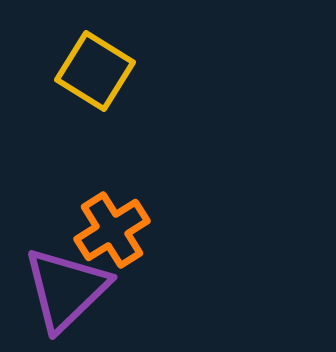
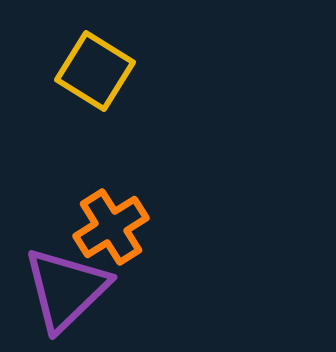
orange cross: moved 1 px left, 3 px up
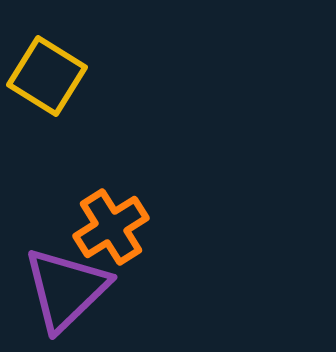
yellow square: moved 48 px left, 5 px down
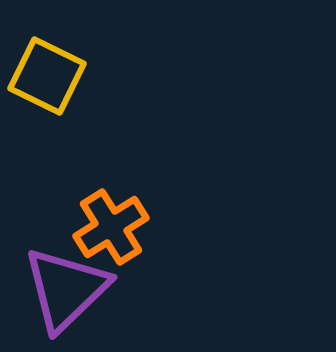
yellow square: rotated 6 degrees counterclockwise
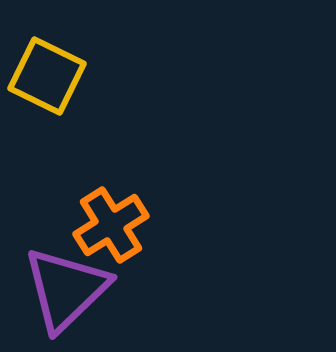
orange cross: moved 2 px up
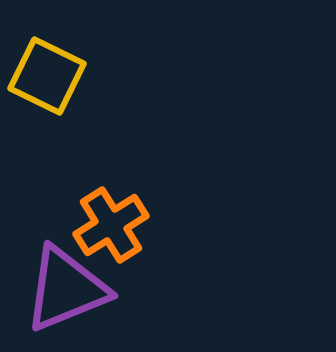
purple triangle: rotated 22 degrees clockwise
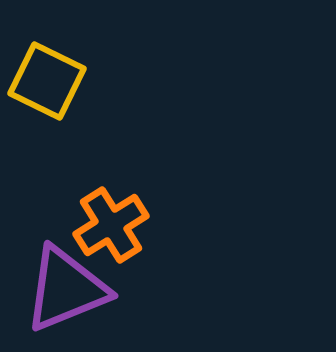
yellow square: moved 5 px down
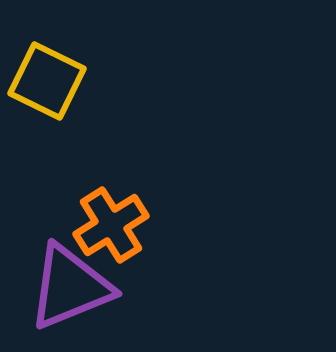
purple triangle: moved 4 px right, 2 px up
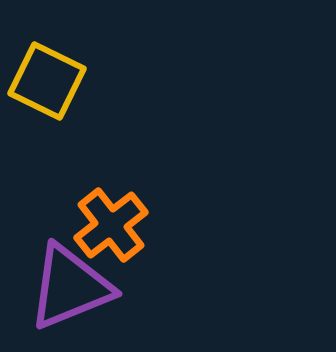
orange cross: rotated 6 degrees counterclockwise
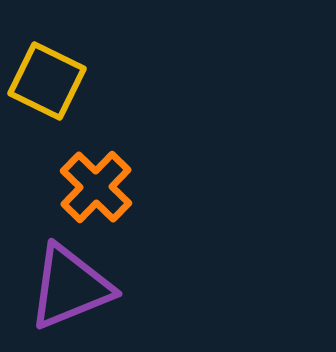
orange cross: moved 15 px left, 38 px up; rotated 8 degrees counterclockwise
